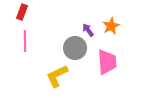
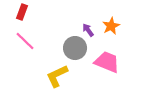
pink line: rotated 45 degrees counterclockwise
pink trapezoid: rotated 64 degrees counterclockwise
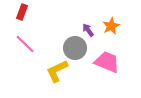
pink line: moved 3 px down
yellow L-shape: moved 5 px up
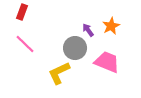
yellow L-shape: moved 2 px right, 2 px down
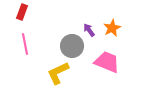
orange star: moved 1 px right, 2 px down
purple arrow: moved 1 px right
pink line: rotated 35 degrees clockwise
gray circle: moved 3 px left, 2 px up
yellow L-shape: moved 1 px left
